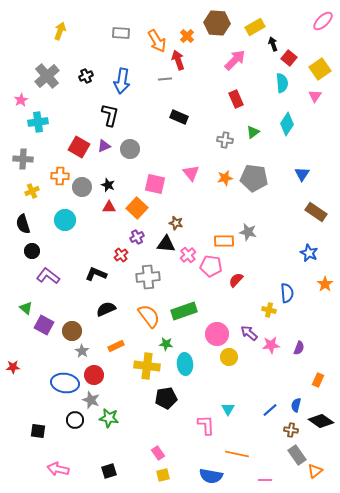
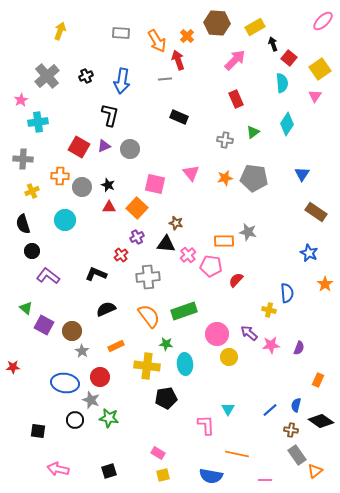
red circle at (94, 375): moved 6 px right, 2 px down
pink rectangle at (158, 453): rotated 24 degrees counterclockwise
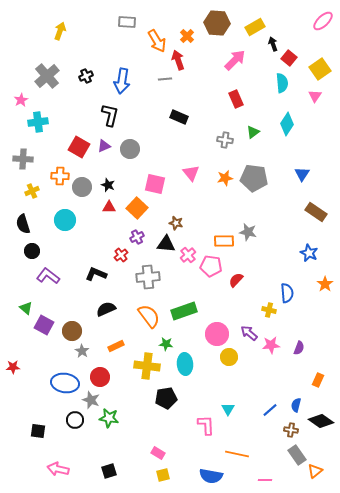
gray rectangle at (121, 33): moved 6 px right, 11 px up
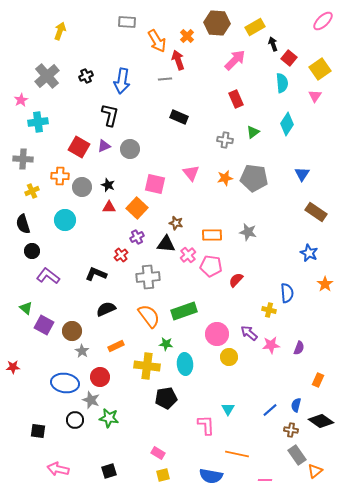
orange rectangle at (224, 241): moved 12 px left, 6 px up
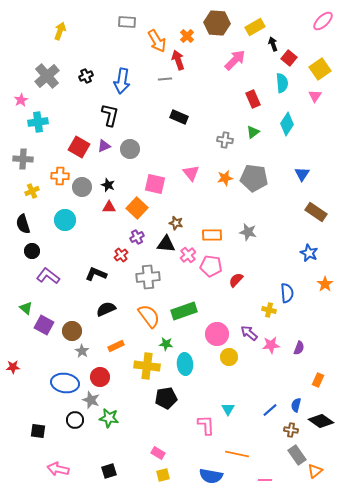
red rectangle at (236, 99): moved 17 px right
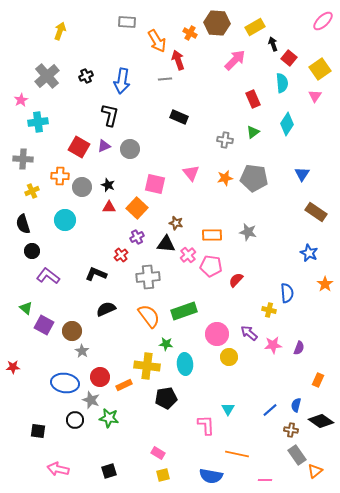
orange cross at (187, 36): moved 3 px right, 3 px up; rotated 16 degrees counterclockwise
pink star at (271, 345): moved 2 px right
orange rectangle at (116, 346): moved 8 px right, 39 px down
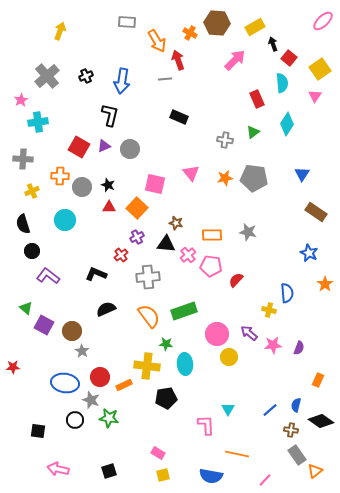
red rectangle at (253, 99): moved 4 px right
pink line at (265, 480): rotated 48 degrees counterclockwise
